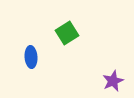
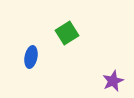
blue ellipse: rotated 15 degrees clockwise
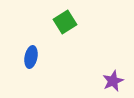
green square: moved 2 px left, 11 px up
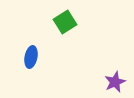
purple star: moved 2 px right, 1 px down
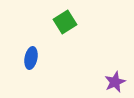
blue ellipse: moved 1 px down
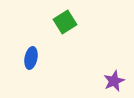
purple star: moved 1 px left, 1 px up
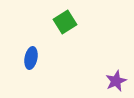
purple star: moved 2 px right
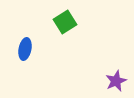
blue ellipse: moved 6 px left, 9 px up
